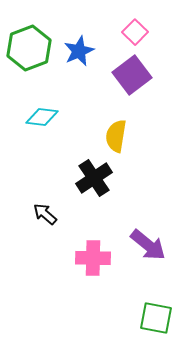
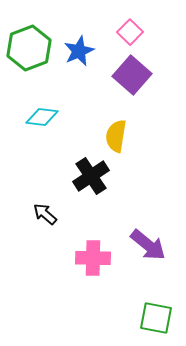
pink square: moved 5 px left
purple square: rotated 12 degrees counterclockwise
black cross: moved 3 px left, 2 px up
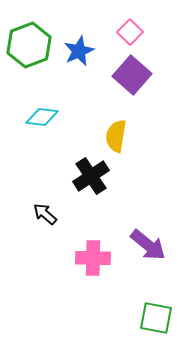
green hexagon: moved 3 px up
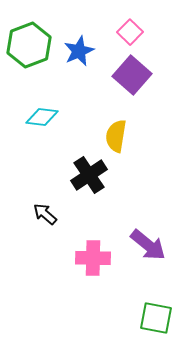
black cross: moved 2 px left, 1 px up
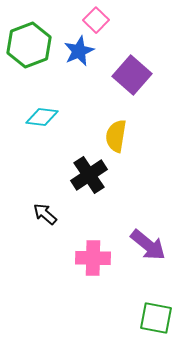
pink square: moved 34 px left, 12 px up
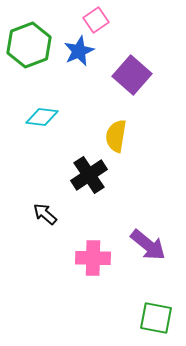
pink square: rotated 10 degrees clockwise
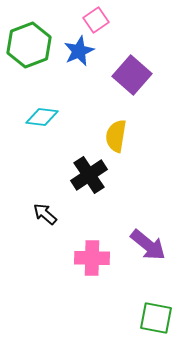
pink cross: moved 1 px left
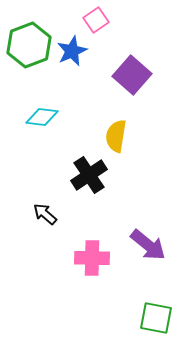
blue star: moved 7 px left
